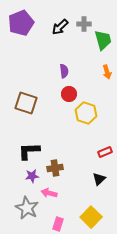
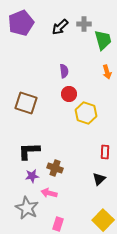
red rectangle: rotated 64 degrees counterclockwise
brown cross: rotated 28 degrees clockwise
yellow square: moved 12 px right, 3 px down
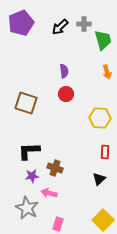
red circle: moved 3 px left
yellow hexagon: moved 14 px right, 5 px down; rotated 15 degrees counterclockwise
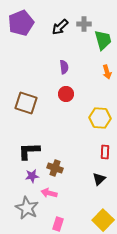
purple semicircle: moved 4 px up
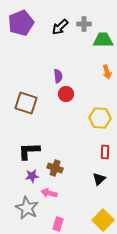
green trapezoid: rotated 75 degrees counterclockwise
purple semicircle: moved 6 px left, 9 px down
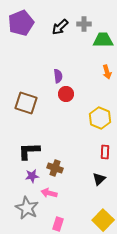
yellow hexagon: rotated 20 degrees clockwise
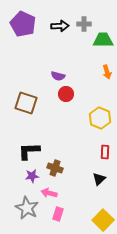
purple pentagon: moved 2 px right, 1 px down; rotated 25 degrees counterclockwise
black arrow: moved 1 px up; rotated 138 degrees counterclockwise
purple semicircle: rotated 112 degrees clockwise
pink rectangle: moved 10 px up
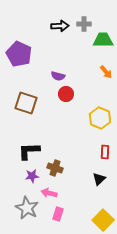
purple pentagon: moved 4 px left, 30 px down
orange arrow: moved 1 px left; rotated 24 degrees counterclockwise
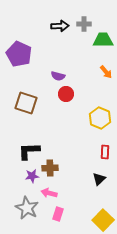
brown cross: moved 5 px left; rotated 21 degrees counterclockwise
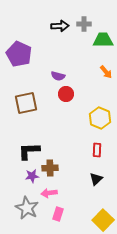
brown square: rotated 30 degrees counterclockwise
red rectangle: moved 8 px left, 2 px up
black triangle: moved 3 px left
pink arrow: rotated 21 degrees counterclockwise
